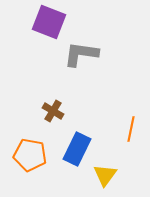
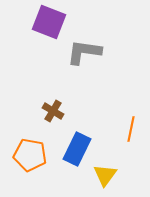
gray L-shape: moved 3 px right, 2 px up
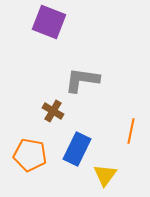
gray L-shape: moved 2 px left, 28 px down
orange line: moved 2 px down
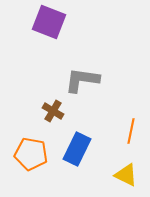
orange pentagon: moved 1 px right, 1 px up
yellow triangle: moved 21 px right; rotated 40 degrees counterclockwise
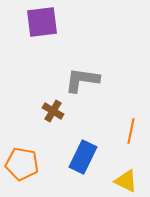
purple square: moved 7 px left; rotated 28 degrees counterclockwise
blue rectangle: moved 6 px right, 8 px down
orange pentagon: moved 9 px left, 10 px down
yellow triangle: moved 6 px down
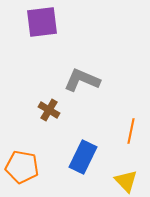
gray L-shape: rotated 15 degrees clockwise
brown cross: moved 4 px left, 1 px up
orange pentagon: moved 3 px down
yellow triangle: rotated 20 degrees clockwise
